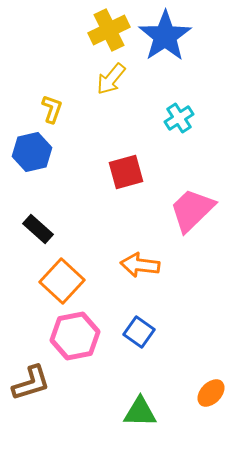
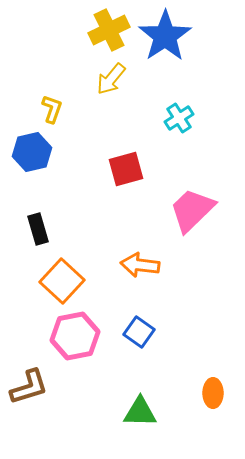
red square: moved 3 px up
black rectangle: rotated 32 degrees clockwise
brown L-shape: moved 2 px left, 4 px down
orange ellipse: moved 2 px right; rotated 44 degrees counterclockwise
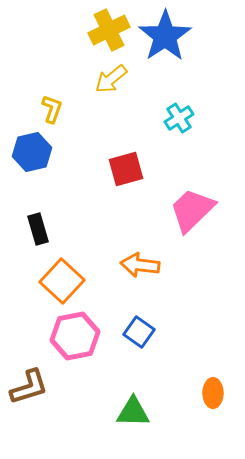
yellow arrow: rotated 12 degrees clockwise
green triangle: moved 7 px left
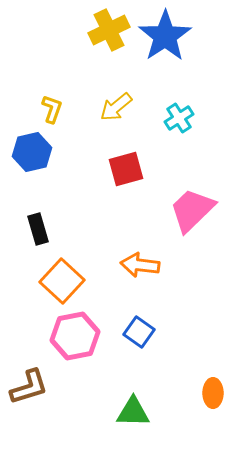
yellow arrow: moved 5 px right, 28 px down
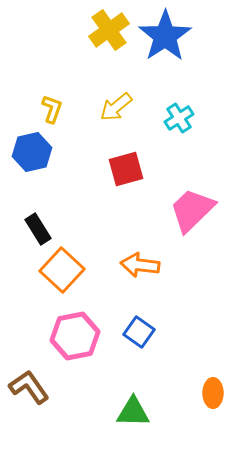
yellow cross: rotated 9 degrees counterclockwise
black rectangle: rotated 16 degrees counterclockwise
orange square: moved 11 px up
brown L-shape: rotated 108 degrees counterclockwise
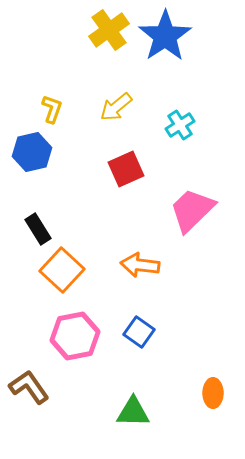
cyan cross: moved 1 px right, 7 px down
red square: rotated 9 degrees counterclockwise
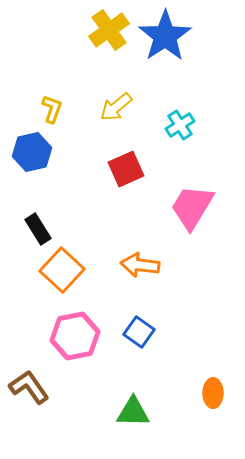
pink trapezoid: moved 3 px up; rotated 15 degrees counterclockwise
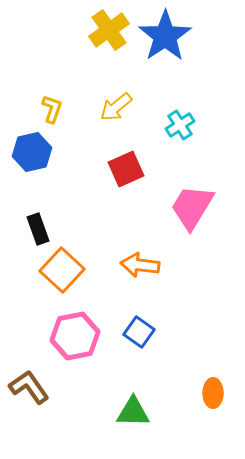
black rectangle: rotated 12 degrees clockwise
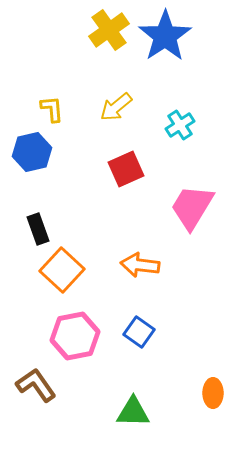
yellow L-shape: rotated 24 degrees counterclockwise
brown L-shape: moved 7 px right, 2 px up
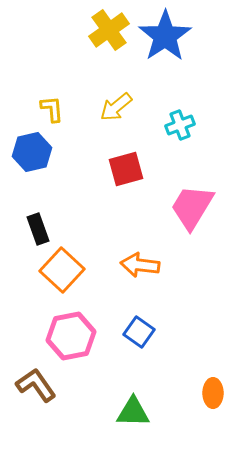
cyan cross: rotated 12 degrees clockwise
red square: rotated 9 degrees clockwise
pink hexagon: moved 4 px left
